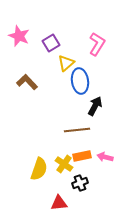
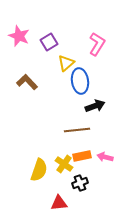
purple square: moved 2 px left, 1 px up
black arrow: rotated 42 degrees clockwise
yellow semicircle: moved 1 px down
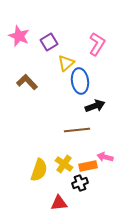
orange rectangle: moved 6 px right, 10 px down
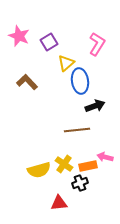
yellow semicircle: rotated 55 degrees clockwise
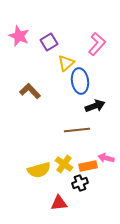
pink L-shape: rotated 10 degrees clockwise
brown L-shape: moved 3 px right, 9 px down
pink arrow: moved 1 px right, 1 px down
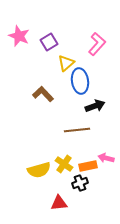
brown L-shape: moved 13 px right, 3 px down
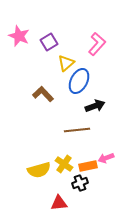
blue ellipse: moved 1 px left; rotated 35 degrees clockwise
pink arrow: rotated 35 degrees counterclockwise
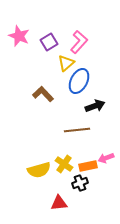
pink L-shape: moved 18 px left, 2 px up
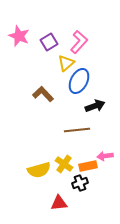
pink arrow: moved 1 px left, 2 px up; rotated 14 degrees clockwise
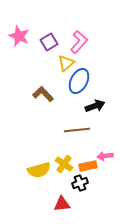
red triangle: moved 3 px right, 1 px down
